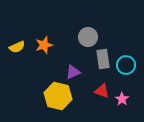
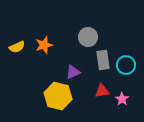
gray rectangle: moved 1 px down
red triangle: rotated 28 degrees counterclockwise
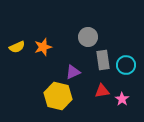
orange star: moved 1 px left, 2 px down
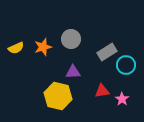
gray circle: moved 17 px left, 2 px down
yellow semicircle: moved 1 px left, 1 px down
gray rectangle: moved 4 px right, 8 px up; rotated 66 degrees clockwise
purple triangle: rotated 21 degrees clockwise
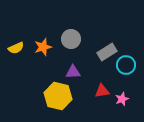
pink star: rotated 16 degrees clockwise
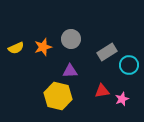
cyan circle: moved 3 px right
purple triangle: moved 3 px left, 1 px up
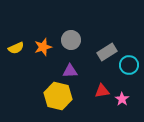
gray circle: moved 1 px down
pink star: rotated 16 degrees counterclockwise
